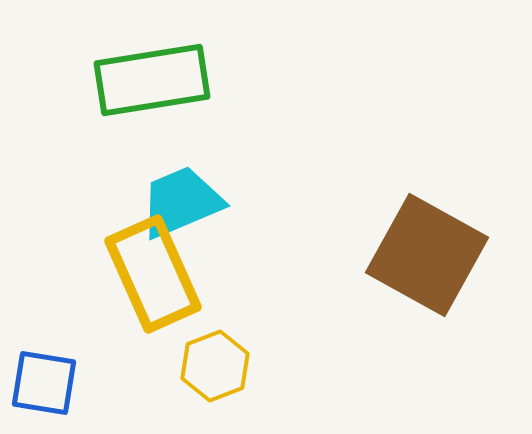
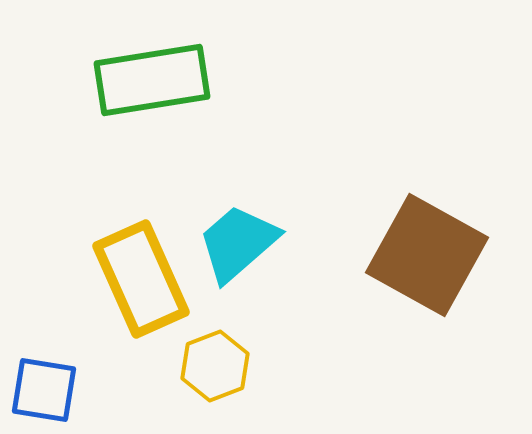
cyan trapezoid: moved 57 px right, 41 px down; rotated 18 degrees counterclockwise
yellow rectangle: moved 12 px left, 5 px down
blue square: moved 7 px down
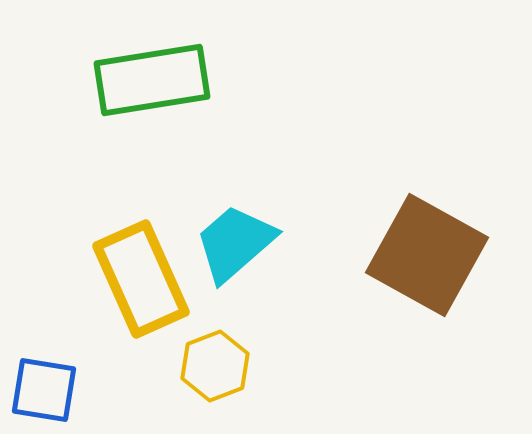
cyan trapezoid: moved 3 px left
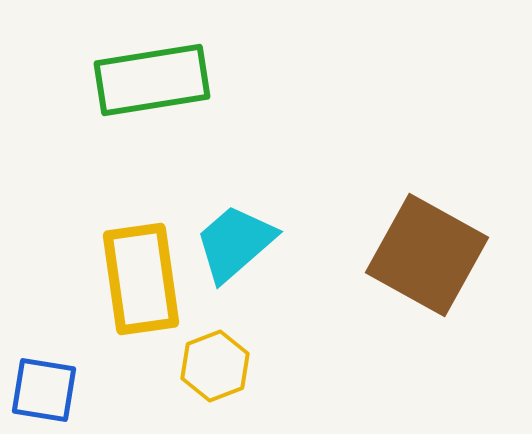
yellow rectangle: rotated 16 degrees clockwise
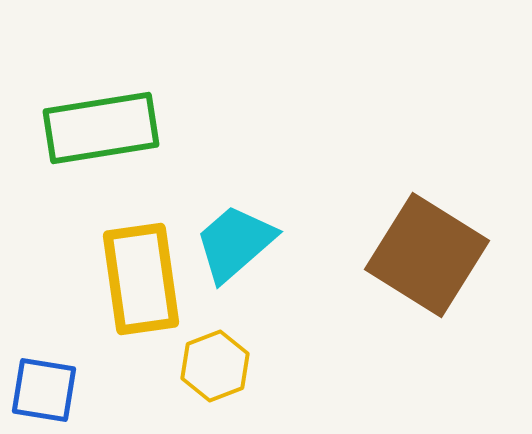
green rectangle: moved 51 px left, 48 px down
brown square: rotated 3 degrees clockwise
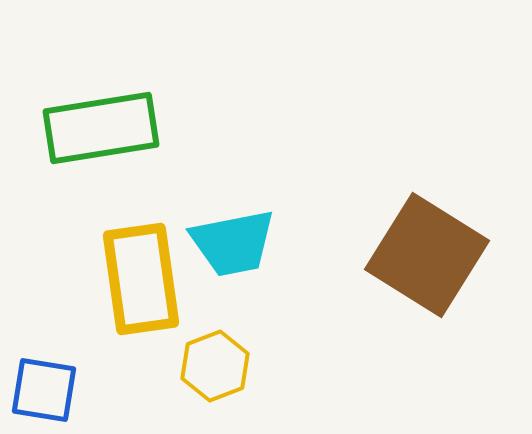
cyan trapezoid: moved 2 px left; rotated 150 degrees counterclockwise
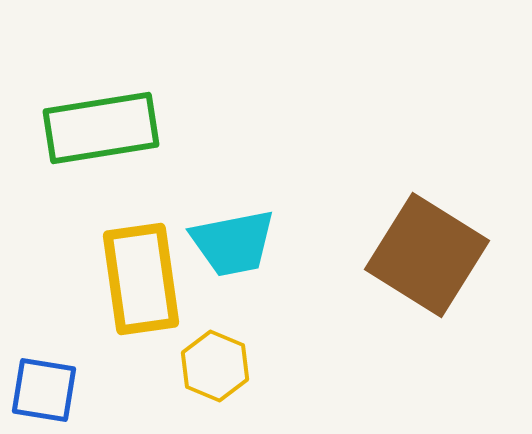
yellow hexagon: rotated 16 degrees counterclockwise
